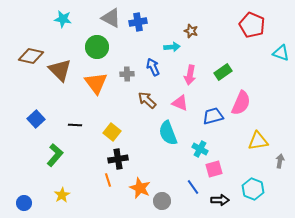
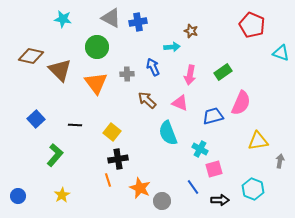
blue circle: moved 6 px left, 7 px up
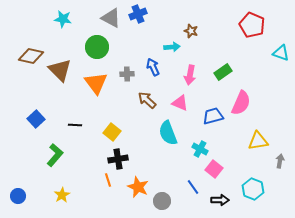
blue cross: moved 8 px up; rotated 12 degrees counterclockwise
pink square: rotated 36 degrees counterclockwise
orange star: moved 2 px left, 1 px up
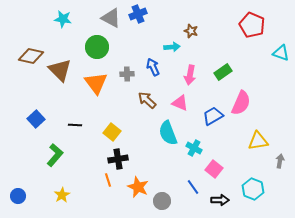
blue trapezoid: rotated 15 degrees counterclockwise
cyan cross: moved 6 px left, 1 px up
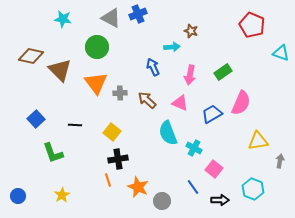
gray cross: moved 7 px left, 19 px down
blue trapezoid: moved 1 px left, 2 px up
green L-shape: moved 2 px left, 2 px up; rotated 120 degrees clockwise
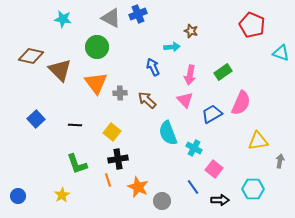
pink triangle: moved 5 px right, 3 px up; rotated 24 degrees clockwise
green L-shape: moved 24 px right, 11 px down
cyan hexagon: rotated 20 degrees counterclockwise
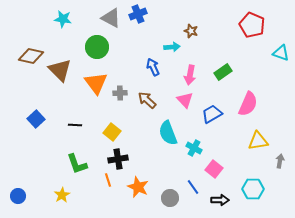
pink semicircle: moved 7 px right, 1 px down
gray circle: moved 8 px right, 3 px up
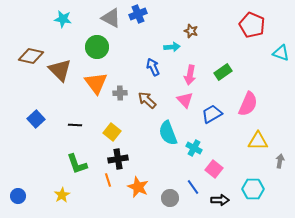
yellow triangle: rotated 10 degrees clockwise
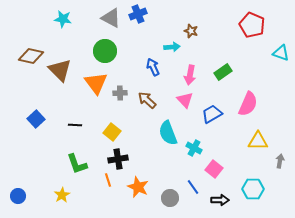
green circle: moved 8 px right, 4 px down
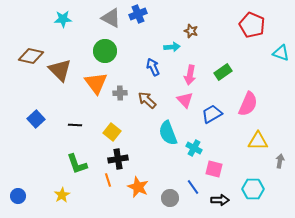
cyan star: rotated 12 degrees counterclockwise
pink square: rotated 24 degrees counterclockwise
